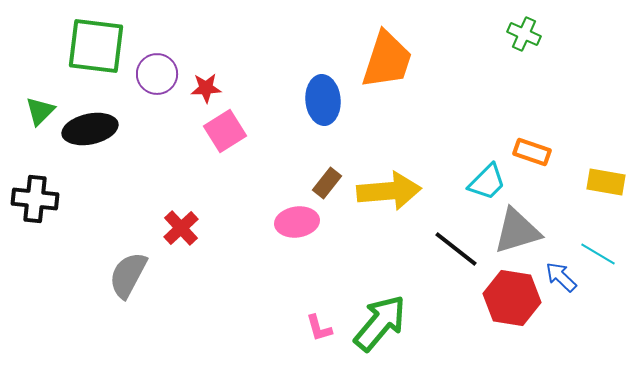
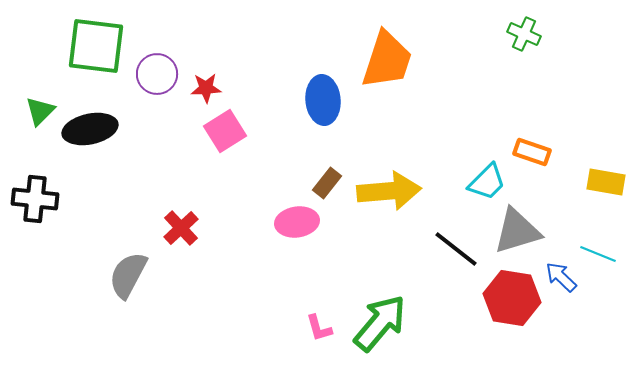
cyan line: rotated 9 degrees counterclockwise
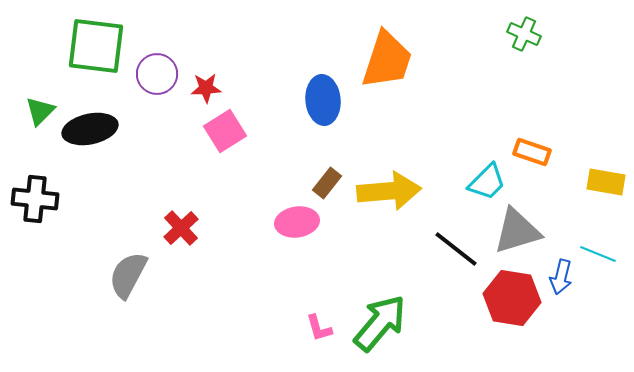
blue arrow: rotated 120 degrees counterclockwise
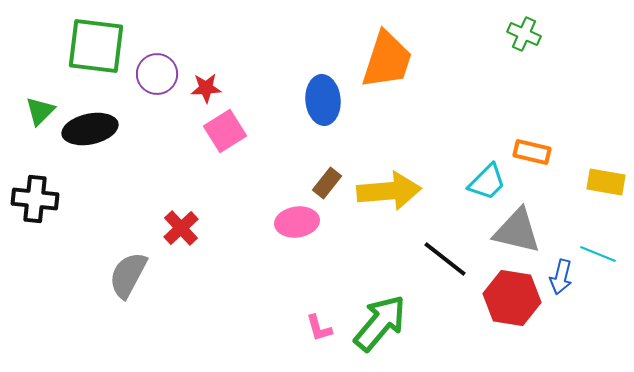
orange rectangle: rotated 6 degrees counterclockwise
gray triangle: rotated 30 degrees clockwise
black line: moved 11 px left, 10 px down
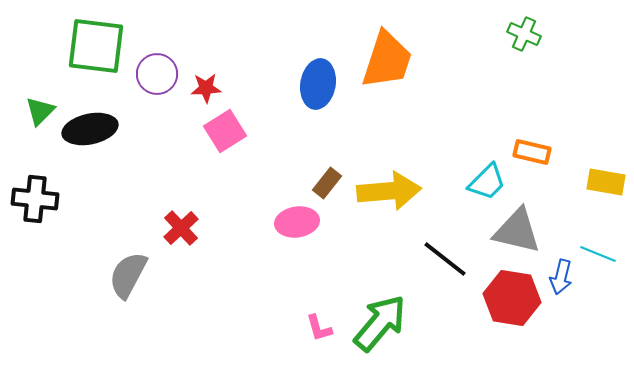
blue ellipse: moved 5 px left, 16 px up; rotated 15 degrees clockwise
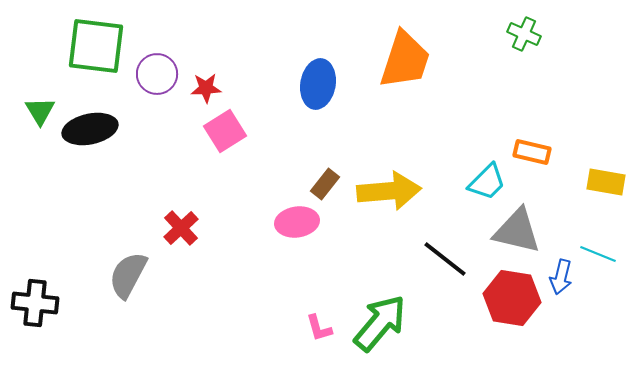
orange trapezoid: moved 18 px right
green triangle: rotated 16 degrees counterclockwise
brown rectangle: moved 2 px left, 1 px down
black cross: moved 104 px down
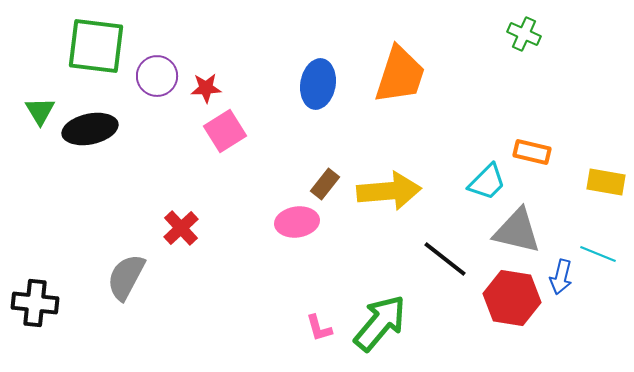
orange trapezoid: moved 5 px left, 15 px down
purple circle: moved 2 px down
gray semicircle: moved 2 px left, 2 px down
